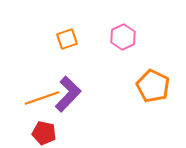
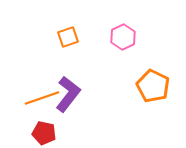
orange square: moved 1 px right, 2 px up
purple L-shape: rotated 6 degrees counterclockwise
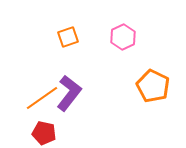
purple L-shape: moved 1 px right, 1 px up
orange line: rotated 16 degrees counterclockwise
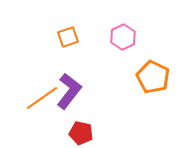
orange pentagon: moved 9 px up
purple L-shape: moved 2 px up
red pentagon: moved 37 px right
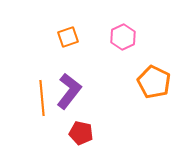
orange pentagon: moved 1 px right, 5 px down
orange line: rotated 60 degrees counterclockwise
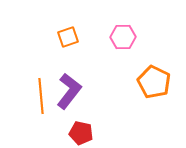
pink hexagon: rotated 25 degrees clockwise
orange line: moved 1 px left, 2 px up
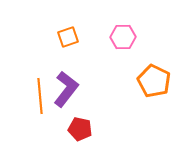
orange pentagon: moved 1 px up
purple L-shape: moved 3 px left, 2 px up
orange line: moved 1 px left
red pentagon: moved 1 px left, 4 px up
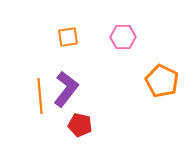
orange square: rotated 10 degrees clockwise
orange pentagon: moved 8 px right
red pentagon: moved 4 px up
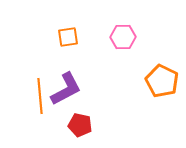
purple L-shape: rotated 24 degrees clockwise
